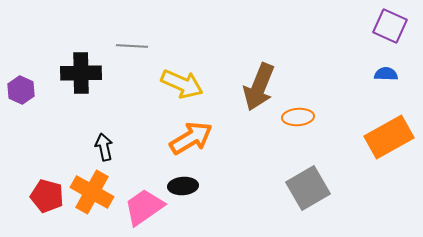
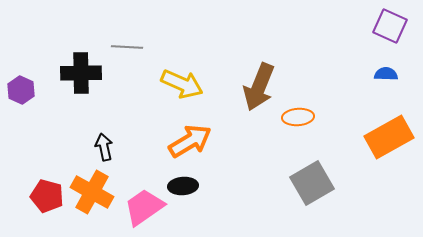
gray line: moved 5 px left, 1 px down
orange arrow: moved 1 px left, 3 px down
gray square: moved 4 px right, 5 px up
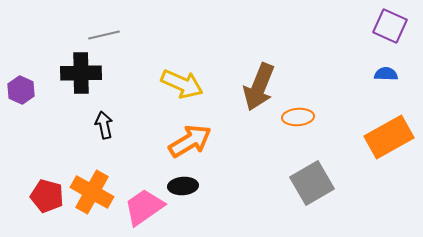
gray line: moved 23 px left, 12 px up; rotated 16 degrees counterclockwise
black arrow: moved 22 px up
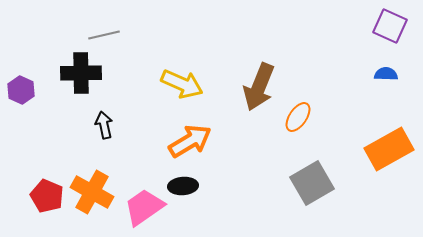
orange ellipse: rotated 52 degrees counterclockwise
orange rectangle: moved 12 px down
red pentagon: rotated 8 degrees clockwise
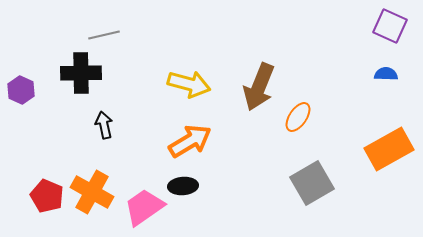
yellow arrow: moved 7 px right; rotated 9 degrees counterclockwise
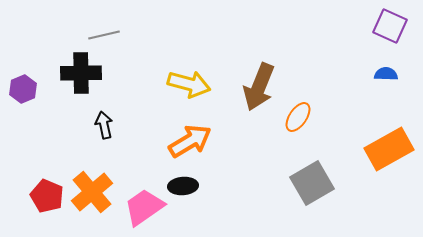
purple hexagon: moved 2 px right, 1 px up; rotated 12 degrees clockwise
orange cross: rotated 21 degrees clockwise
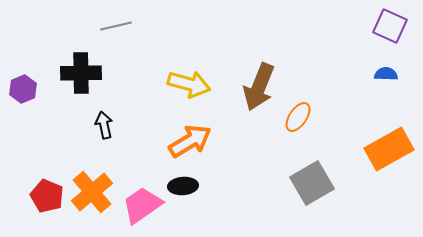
gray line: moved 12 px right, 9 px up
pink trapezoid: moved 2 px left, 2 px up
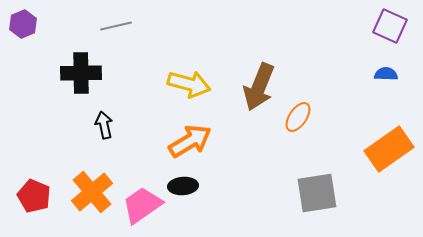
purple hexagon: moved 65 px up
orange rectangle: rotated 6 degrees counterclockwise
gray square: moved 5 px right, 10 px down; rotated 21 degrees clockwise
red pentagon: moved 13 px left
